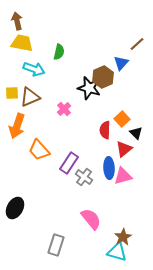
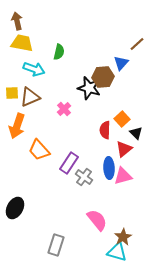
brown hexagon: rotated 20 degrees clockwise
pink semicircle: moved 6 px right, 1 px down
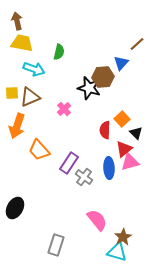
pink triangle: moved 7 px right, 14 px up
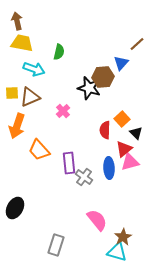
pink cross: moved 1 px left, 2 px down
purple rectangle: rotated 40 degrees counterclockwise
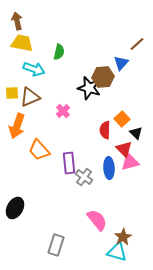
red triangle: rotated 36 degrees counterclockwise
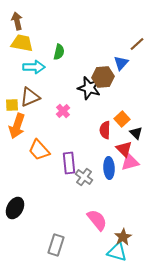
cyan arrow: moved 2 px up; rotated 20 degrees counterclockwise
yellow square: moved 12 px down
